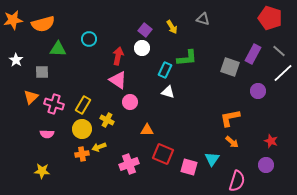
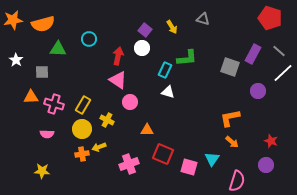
orange triangle at (31, 97): rotated 42 degrees clockwise
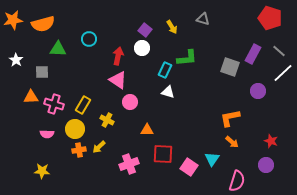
yellow circle at (82, 129): moved 7 px left
yellow arrow at (99, 147): rotated 24 degrees counterclockwise
orange cross at (82, 154): moved 3 px left, 4 px up
red square at (163, 154): rotated 20 degrees counterclockwise
pink square at (189, 167): rotated 18 degrees clockwise
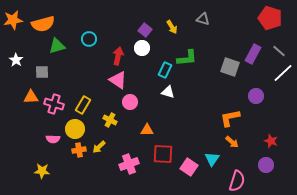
green triangle at (58, 49): moved 1 px left, 3 px up; rotated 18 degrees counterclockwise
purple circle at (258, 91): moved 2 px left, 5 px down
yellow cross at (107, 120): moved 3 px right
pink semicircle at (47, 134): moved 6 px right, 5 px down
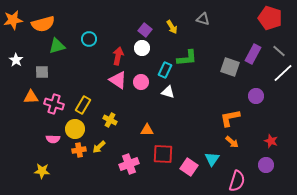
pink circle at (130, 102): moved 11 px right, 20 px up
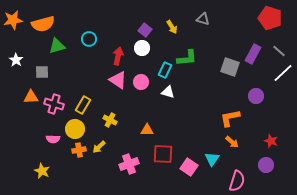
yellow star at (42, 171): rotated 21 degrees clockwise
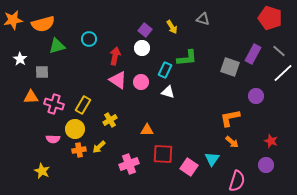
red arrow at (118, 56): moved 3 px left
white star at (16, 60): moved 4 px right, 1 px up
yellow cross at (110, 120): rotated 32 degrees clockwise
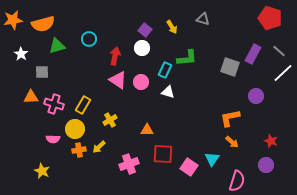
white star at (20, 59): moved 1 px right, 5 px up
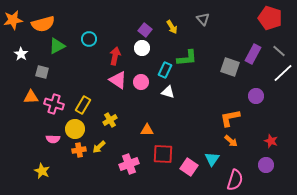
gray triangle at (203, 19): rotated 32 degrees clockwise
green triangle at (57, 46): rotated 12 degrees counterclockwise
gray square at (42, 72): rotated 16 degrees clockwise
orange arrow at (232, 142): moved 1 px left, 1 px up
pink semicircle at (237, 181): moved 2 px left, 1 px up
